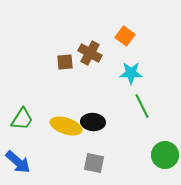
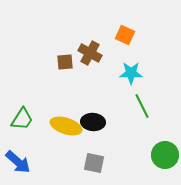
orange square: moved 1 px up; rotated 12 degrees counterclockwise
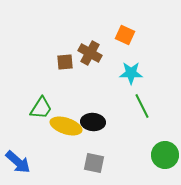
green trapezoid: moved 19 px right, 11 px up
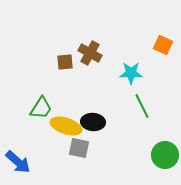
orange square: moved 38 px right, 10 px down
gray square: moved 15 px left, 15 px up
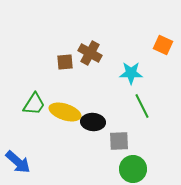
green trapezoid: moved 7 px left, 4 px up
yellow ellipse: moved 1 px left, 14 px up
gray square: moved 40 px right, 7 px up; rotated 15 degrees counterclockwise
green circle: moved 32 px left, 14 px down
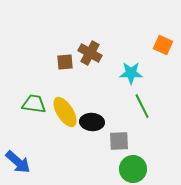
green trapezoid: rotated 115 degrees counterclockwise
yellow ellipse: rotated 40 degrees clockwise
black ellipse: moved 1 px left
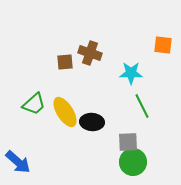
orange square: rotated 18 degrees counterclockwise
brown cross: rotated 10 degrees counterclockwise
green trapezoid: rotated 130 degrees clockwise
gray square: moved 9 px right, 1 px down
green circle: moved 7 px up
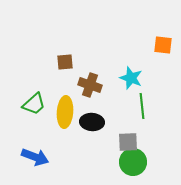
brown cross: moved 32 px down
cyan star: moved 5 px down; rotated 20 degrees clockwise
green line: rotated 20 degrees clockwise
yellow ellipse: rotated 36 degrees clockwise
blue arrow: moved 17 px right, 5 px up; rotated 20 degrees counterclockwise
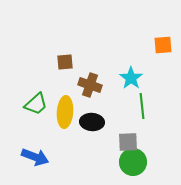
orange square: rotated 12 degrees counterclockwise
cyan star: rotated 15 degrees clockwise
green trapezoid: moved 2 px right
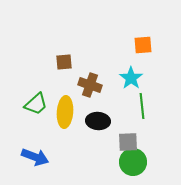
orange square: moved 20 px left
brown square: moved 1 px left
black ellipse: moved 6 px right, 1 px up
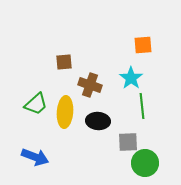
green circle: moved 12 px right, 1 px down
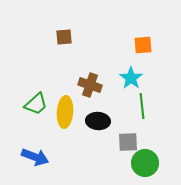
brown square: moved 25 px up
